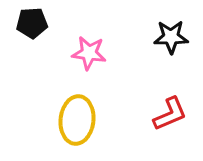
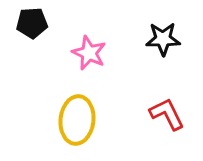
black star: moved 8 px left, 2 px down
pink star: rotated 16 degrees clockwise
red L-shape: moved 3 px left; rotated 93 degrees counterclockwise
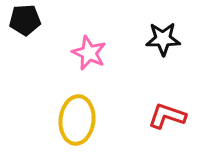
black pentagon: moved 7 px left, 3 px up
red L-shape: moved 2 px down; rotated 45 degrees counterclockwise
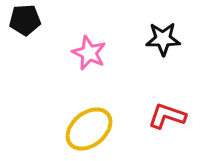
yellow ellipse: moved 12 px right, 9 px down; rotated 45 degrees clockwise
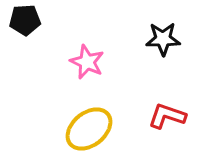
pink star: moved 2 px left, 9 px down
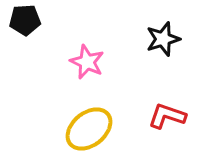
black star: rotated 16 degrees counterclockwise
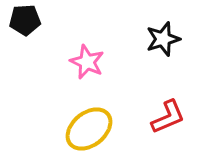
red L-shape: moved 1 px right, 1 px down; rotated 138 degrees clockwise
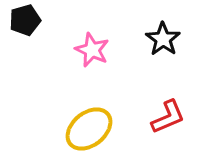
black pentagon: rotated 12 degrees counterclockwise
black star: rotated 20 degrees counterclockwise
pink star: moved 5 px right, 12 px up
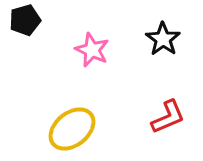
yellow ellipse: moved 17 px left
